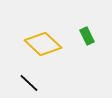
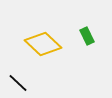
black line: moved 11 px left
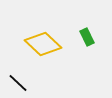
green rectangle: moved 1 px down
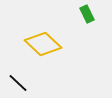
green rectangle: moved 23 px up
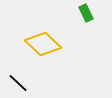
green rectangle: moved 1 px left, 1 px up
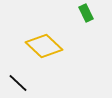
yellow diamond: moved 1 px right, 2 px down
